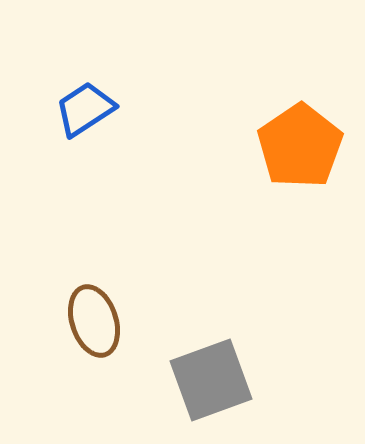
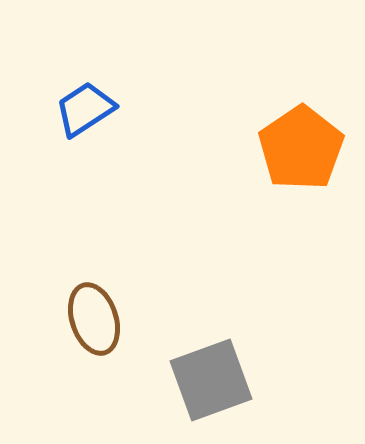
orange pentagon: moved 1 px right, 2 px down
brown ellipse: moved 2 px up
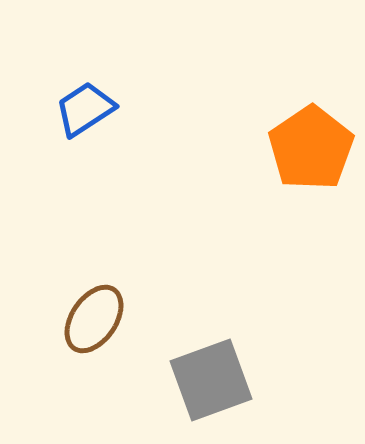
orange pentagon: moved 10 px right
brown ellipse: rotated 52 degrees clockwise
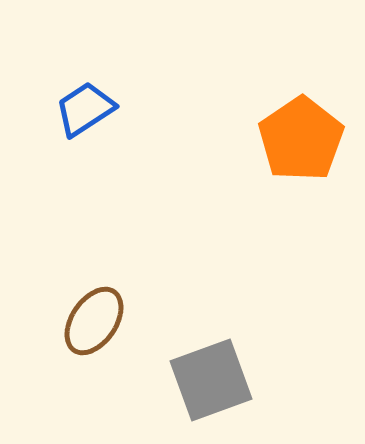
orange pentagon: moved 10 px left, 9 px up
brown ellipse: moved 2 px down
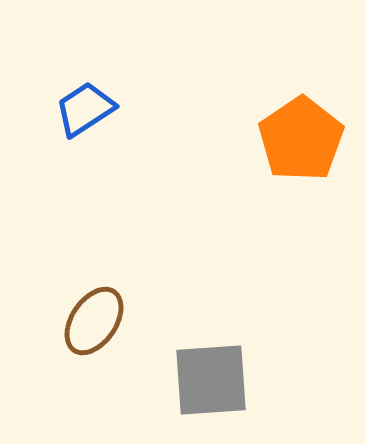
gray square: rotated 16 degrees clockwise
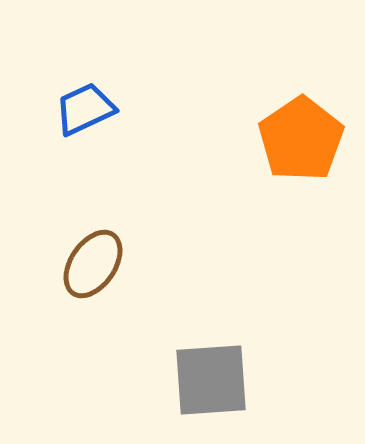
blue trapezoid: rotated 8 degrees clockwise
brown ellipse: moved 1 px left, 57 px up
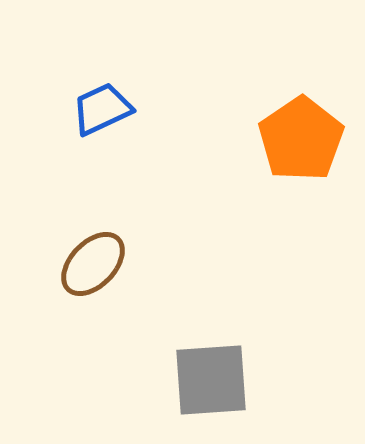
blue trapezoid: moved 17 px right
brown ellipse: rotated 10 degrees clockwise
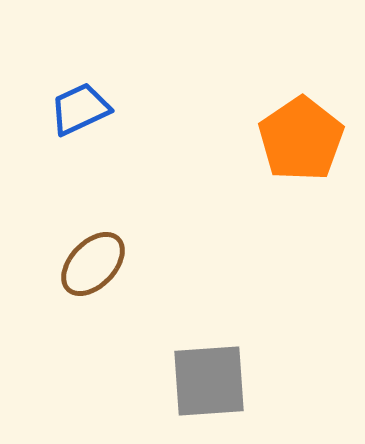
blue trapezoid: moved 22 px left
gray square: moved 2 px left, 1 px down
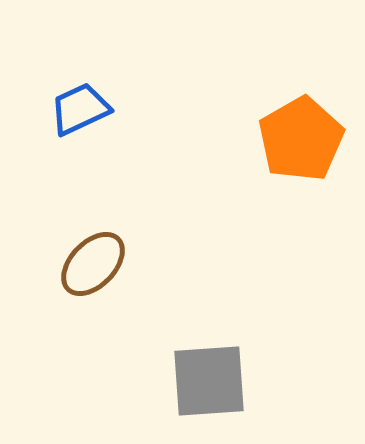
orange pentagon: rotated 4 degrees clockwise
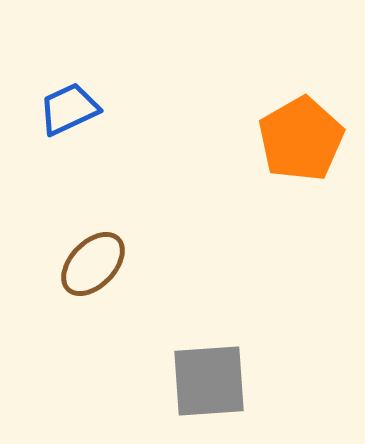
blue trapezoid: moved 11 px left
